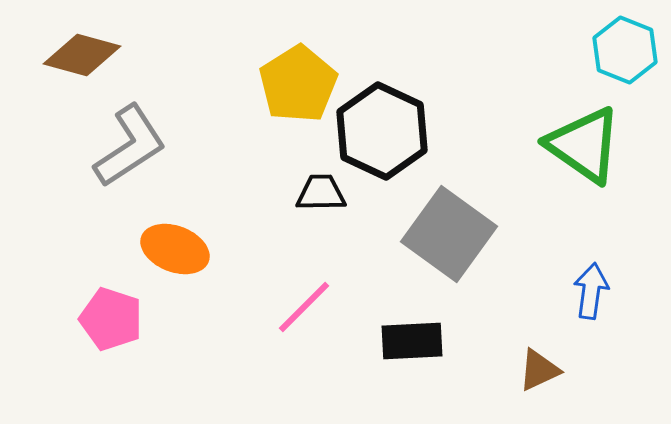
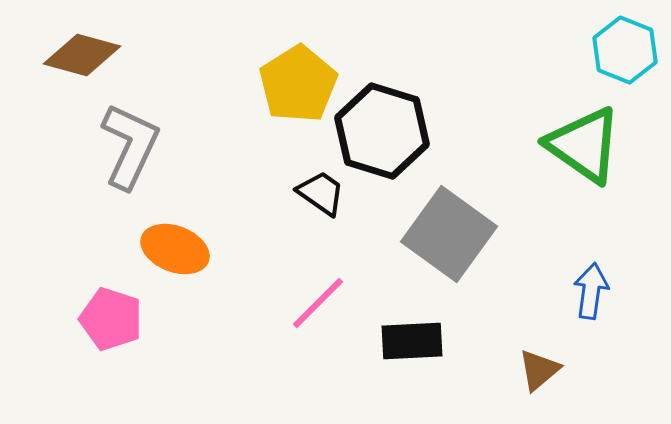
black hexagon: rotated 8 degrees counterclockwise
gray L-shape: rotated 32 degrees counterclockwise
black trapezoid: rotated 36 degrees clockwise
pink line: moved 14 px right, 4 px up
brown triangle: rotated 15 degrees counterclockwise
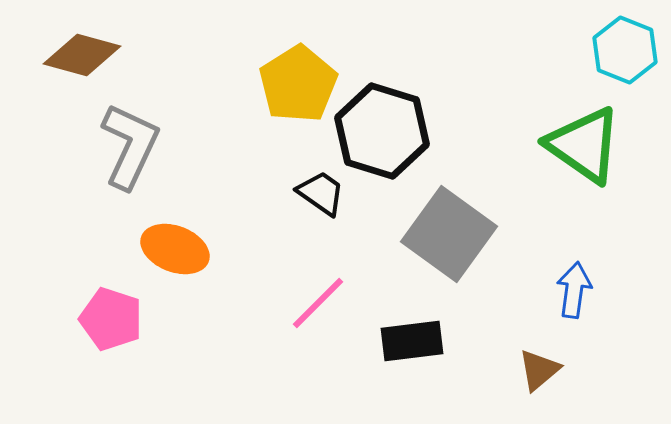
blue arrow: moved 17 px left, 1 px up
black rectangle: rotated 4 degrees counterclockwise
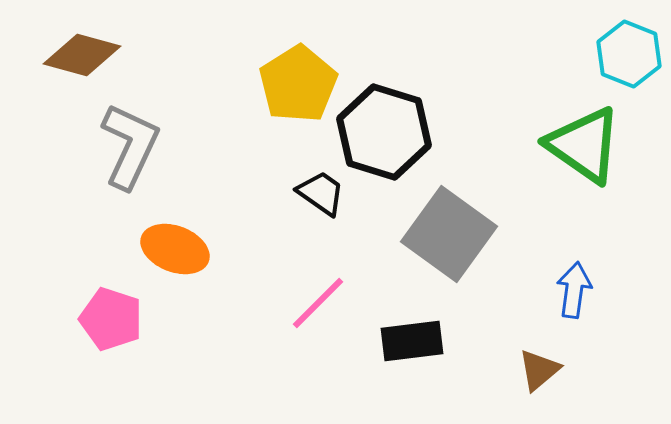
cyan hexagon: moved 4 px right, 4 px down
black hexagon: moved 2 px right, 1 px down
